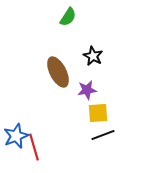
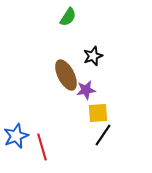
black star: rotated 24 degrees clockwise
brown ellipse: moved 8 px right, 3 px down
purple star: moved 1 px left
black line: rotated 35 degrees counterclockwise
red line: moved 8 px right
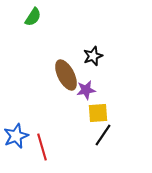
green semicircle: moved 35 px left
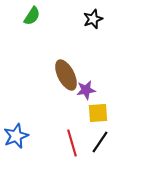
green semicircle: moved 1 px left, 1 px up
black star: moved 37 px up
black line: moved 3 px left, 7 px down
red line: moved 30 px right, 4 px up
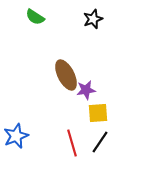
green semicircle: moved 3 px right, 1 px down; rotated 90 degrees clockwise
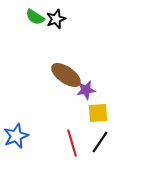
black star: moved 37 px left
brown ellipse: rotated 28 degrees counterclockwise
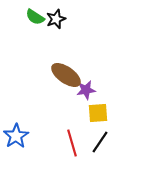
blue star: rotated 10 degrees counterclockwise
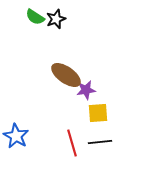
blue star: rotated 10 degrees counterclockwise
black line: rotated 50 degrees clockwise
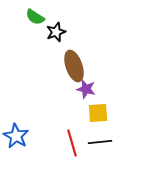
black star: moved 13 px down
brown ellipse: moved 8 px right, 9 px up; rotated 36 degrees clockwise
purple star: moved 1 px up; rotated 24 degrees clockwise
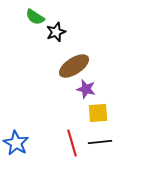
brown ellipse: rotated 76 degrees clockwise
blue star: moved 7 px down
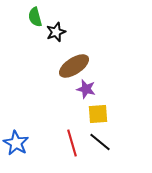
green semicircle: rotated 42 degrees clockwise
yellow square: moved 1 px down
black line: rotated 45 degrees clockwise
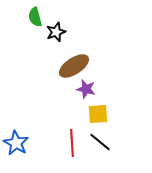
red line: rotated 12 degrees clockwise
